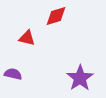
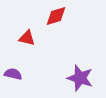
purple star: rotated 20 degrees counterclockwise
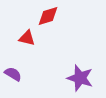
red diamond: moved 8 px left
purple semicircle: rotated 18 degrees clockwise
